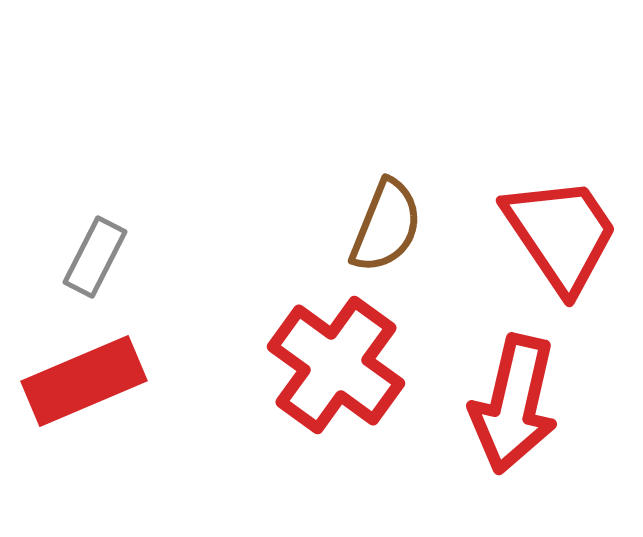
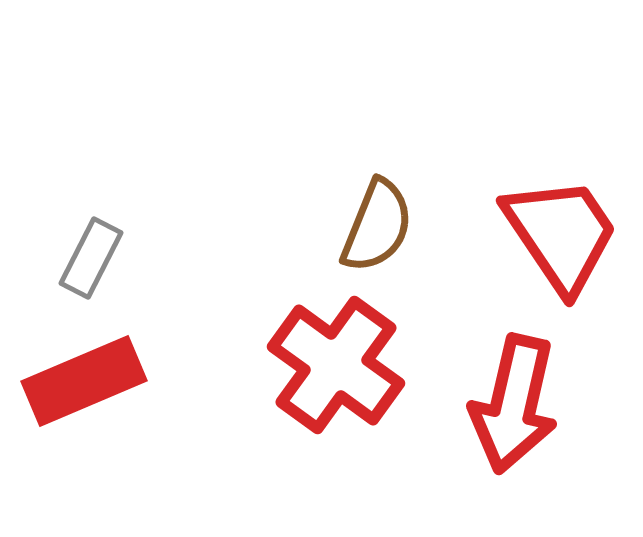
brown semicircle: moved 9 px left
gray rectangle: moved 4 px left, 1 px down
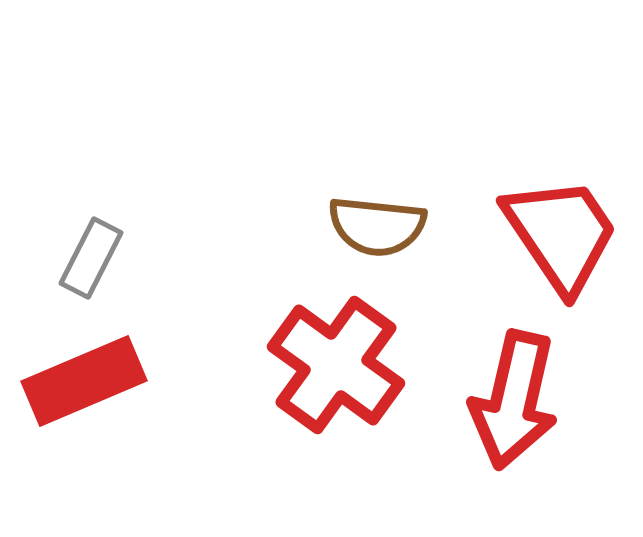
brown semicircle: rotated 74 degrees clockwise
red arrow: moved 4 px up
